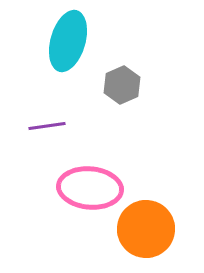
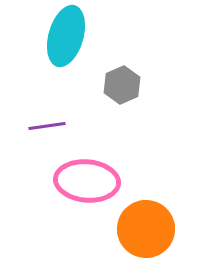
cyan ellipse: moved 2 px left, 5 px up
pink ellipse: moved 3 px left, 7 px up
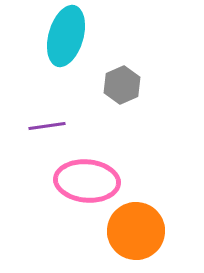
orange circle: moved 10 px left, 2 px down
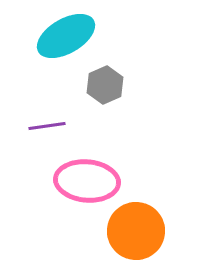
cyan ellipse: rotated 44 degrees clockwise
gray hexagon: moved 17 px left
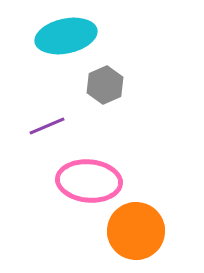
cyan ellipse: rotated 18 degrees clockwise
purple line: rotated 15 degrees counterclockwise
pink ellipse: moved 2 px right
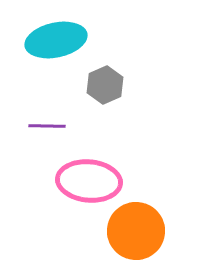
cyan ellipse: moved 10 px left, 4 px down
purple line: rotated 24 degrees clockwise
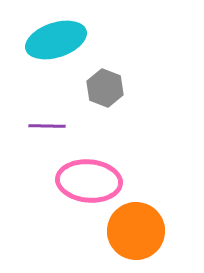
cyan ellipse: rotated 6 degrees counterclockwise
gray hexagon: moved 3 px down; rotated 15 degrees counterclockwise
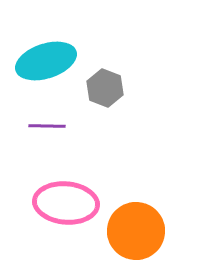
cyan ellipse: moved 10 px left, 21 px down
pink ellipse: moved 23 px left, 22 px down
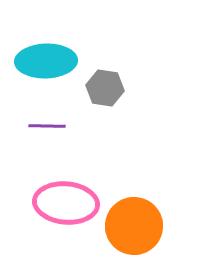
cyan ellipse: rotated 16 degrees clockwise
gray hexagon: rotated 12 degrees counterclockwise
orange circle: moved 2 px left, 5 px up
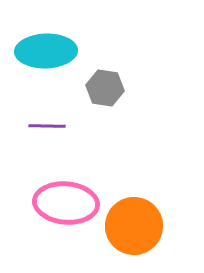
cyan ellipse: moved 10 px up
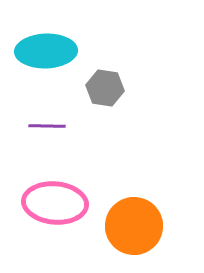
pink ellipse: moved 11 px left
